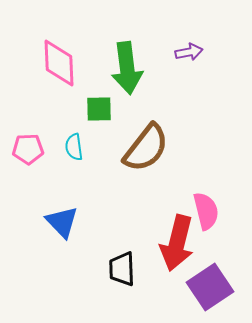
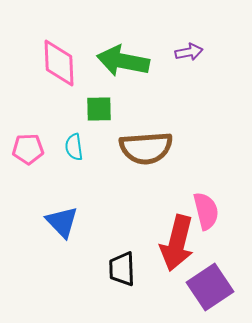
green arrow: moved 4 px left, 7 px up; rotated 108 degrees clockwise
brown semicircle: rotated 48 degrees clockwise
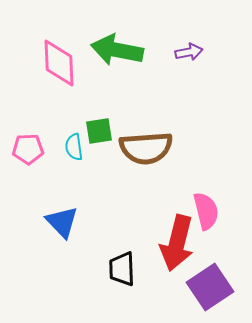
green arrow: moved 6 px left, 11 px up
green square: moved 22 px down; rotated 8 degrees counterclockwise
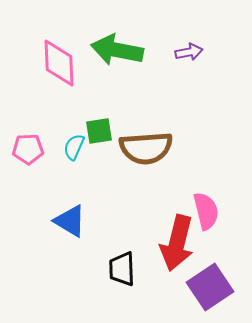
cyan semicircle: rotated 32 degrees clockwise
blue triangle: moved 8 px right, 1 px up; rotated 15 degrees counterclockwise
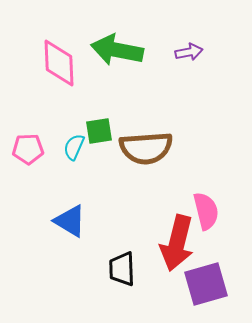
purple square: moved 4 px left, 3 px up; rotated 18 degrees clockwise
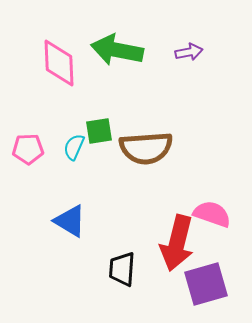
pink semicircle: moved 6 px right, 3 px down; rotated 57 degrees counterclockwise
black trapezoid: rotated 6 degrees clockwise
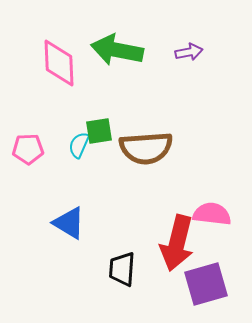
cyan semicircle: moved 5 px right, 2 px up
pink semicircle: rotated 12 degrees counterclockwise
blue triangle: moved 1 px left, 2 px down
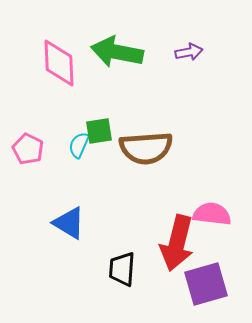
green arrow: moved 2 px down
pink pentagon: rotated 28 degrees clockwise
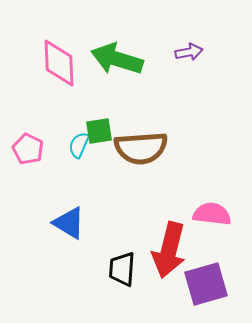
green arrow: moved 7 px down; rotated 6 degrees clockwise
brown semicircle: moved 5 px left
red arrow: moved 8 px left, 7 px down
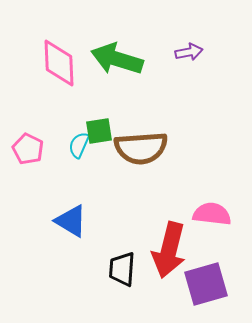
blue triangle: moved 2 px right, 2 px up
